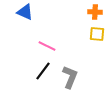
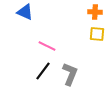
gray L-shape: moved 3 px up
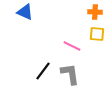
pink line: moved 25 px right
gray L-shape: rotated 30 degrees counterclockwise
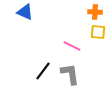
yellow square: moved 1 px right, 2 px up
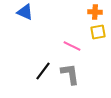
yellow square: rotated 14 degrees counterclockwise
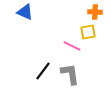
yellow square: moved 10 px left
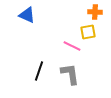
blue triangle: moved 2 px right, 3 px down
black line: moved 4 px left; rotated 18 degrees counterclockwise
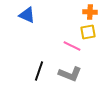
orange cross: moved 5 px left
gray L-shape: rotated 120 degrees clockwise
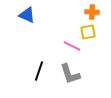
orange cross: moved 2 px right
gray L-shape: rotated 50 degrees clockwise
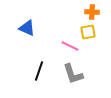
blue triangle: moved 13 px down
pink line: moved 2 px left
gray L-shape: moved 3 px right
